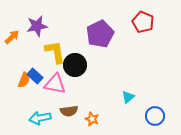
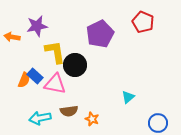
orange arrow: rotated 126 degrees counterclockwise
blue circle: moved 3 px right, 7 px down
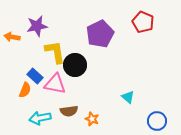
orange semicircle: moved 1 px right, 10 px down
cyan triangle: rotated 40 degrees counterclockwise
blue circle: moved 1 px left, 2 px up
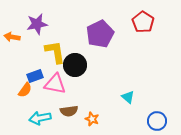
red pentagon: rotated 10 degrees clockwise
purple star: moved 2 px up
blue rectangle: rotated 63 degrees counterclockwise
orange semicircle: rotated 14 degrees clockwise
